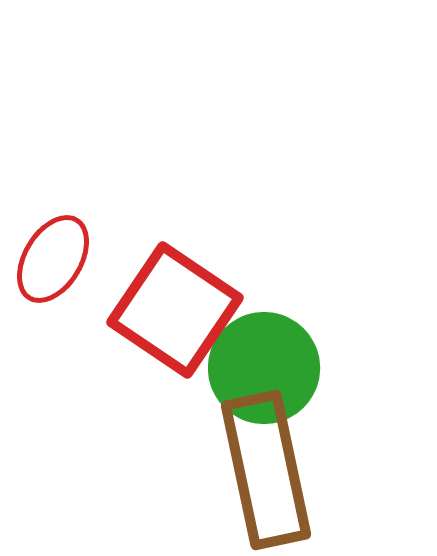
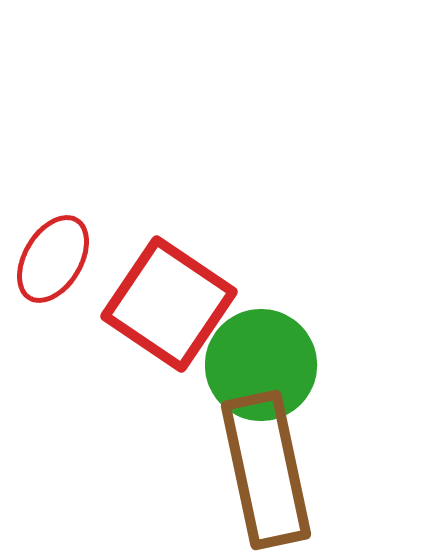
red square: moved 6 px left, 6 px up
green circle: moved 3 px left, 3 px up
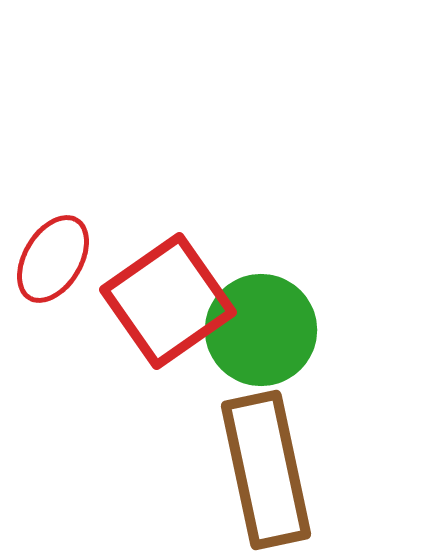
red square: moved 1 px left, 3 px up; rotated 21 degrees clockwise
green circle: moved 35 px up
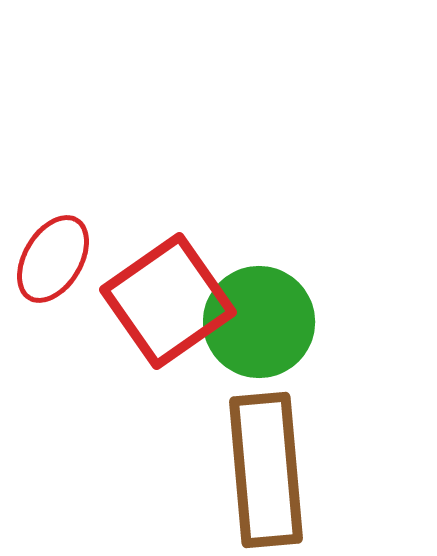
green circle: moved 2 px left, 8 px up
brown rectangle: rotated 7 degrees clockwise
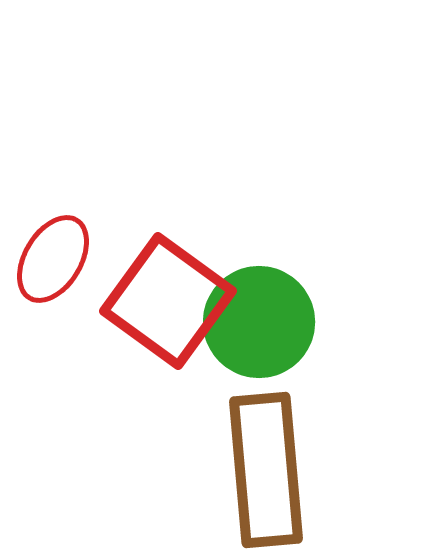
red square: rotated 19 degrees counterclockwise
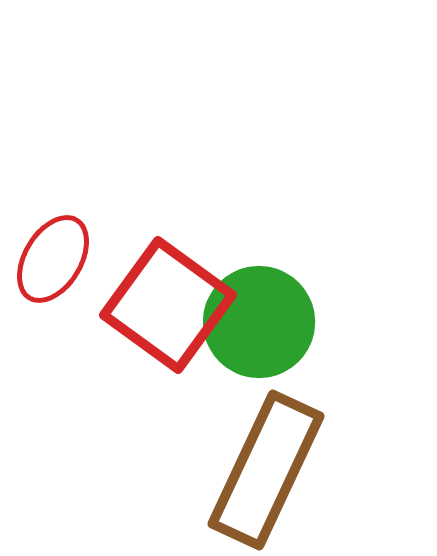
red square: moved 4 px down
brown rectangle: rotated 30 degrees clockwise
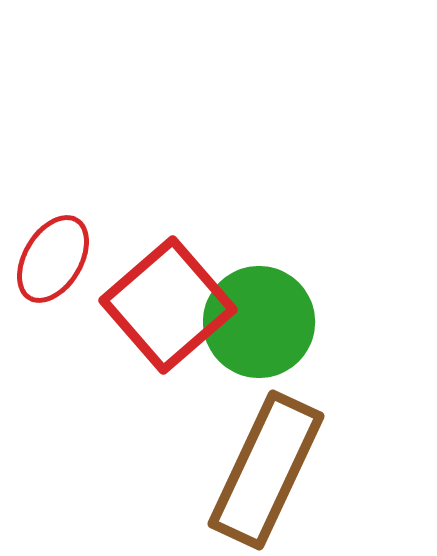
red square: rotated 13 degrees clockwise
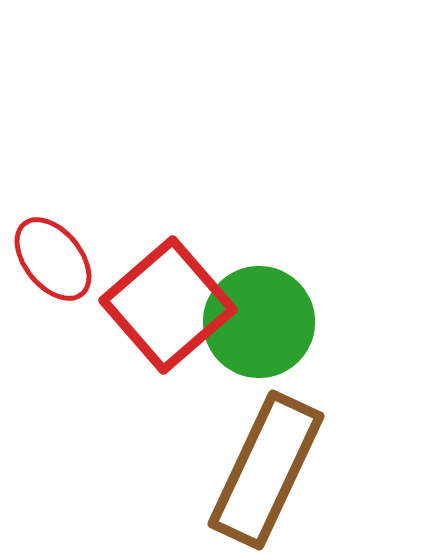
red ellipse: rotated 70 degrees counterclockwise
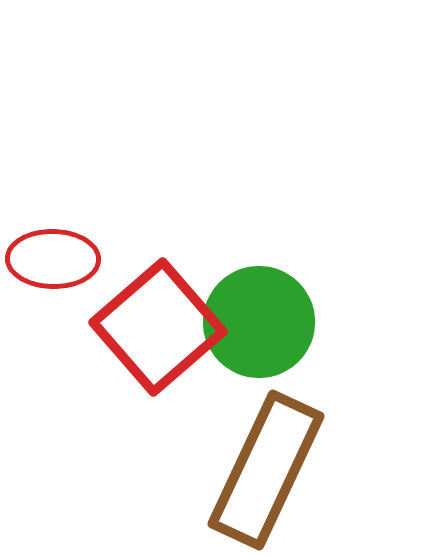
red ellipse: rotated 50 degrees counterclockwise
red square: moved 10 px left, 22 px down
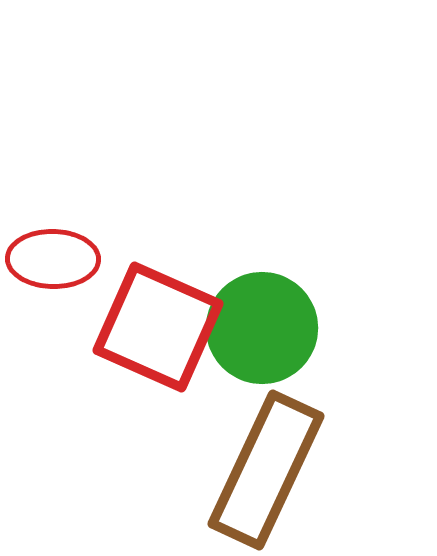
green circle: moved 3 px right, 6 px down
red square: rotated 25 degrees counterclockwise
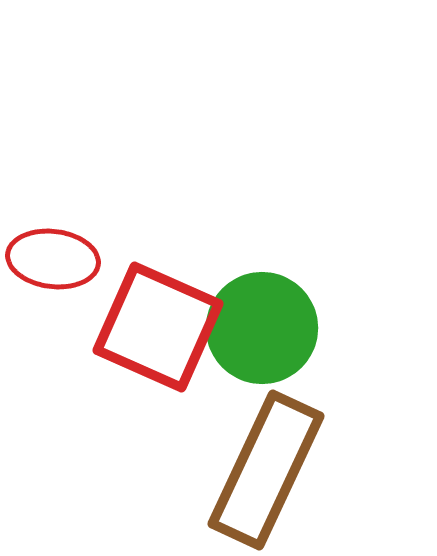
red ellipse: rotated 6 degrees clockwise
